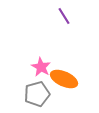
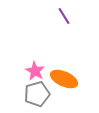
pink star: moved 6 px left, 4 px down
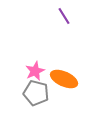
pink star: rotated 18 degrees clockwise
gray pentagon: moved 1 px left, 1 px up; rotated 30 degrees clockwise
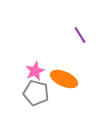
purple line: moved 16 px right, 19 px down
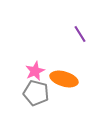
purple line: moved 1 px up
orange ellipse: rotated 8 degrees counterclockwise
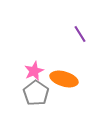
pink star: moved 1 px left
gray pentagon: rotated 20 degrees clockwise
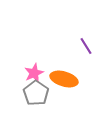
purple line: moved 6 px right, 12 px down
pink star: moved 2 px down
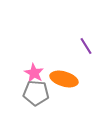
pink star: rotated 18 degrees counterclockwise
gray pentagon: rotated 30 degrees counterclockwise
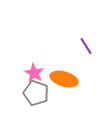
gray pentagon: rotated 15 degrees clockwise
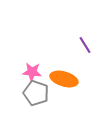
purple line: moved 1 px left, 1 px up
pink star: moved 2 px left, 1 px up; rotated 24 degrees counterclockwise
